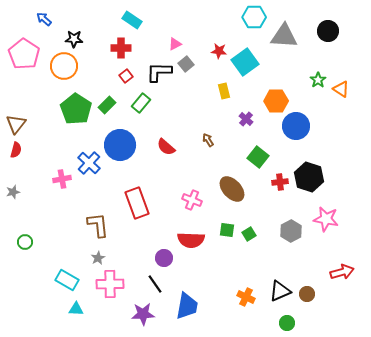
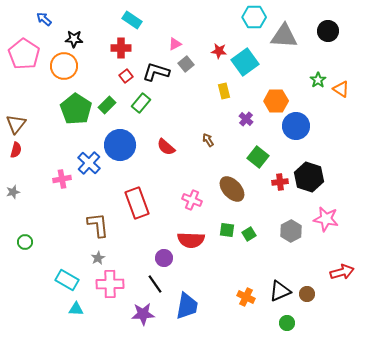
black L-shape at (159, 72): moved 3 px left; rotated 16 degrees clockwise
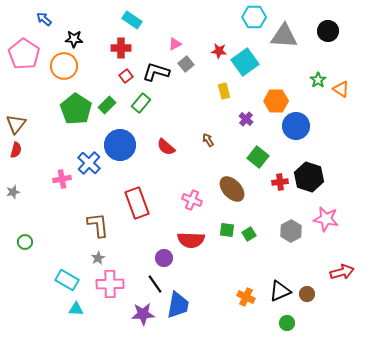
blue trapezoid at (187, 306): moved 9 px left, 1 px up
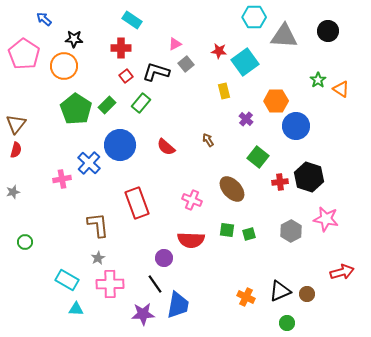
green square at (249, 234): rotated 16 degrees clockwise
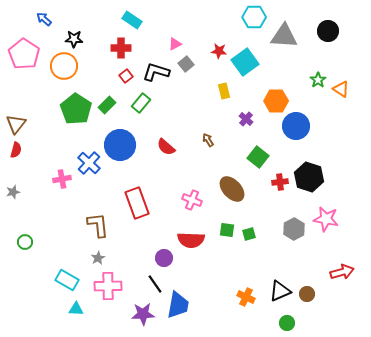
gray hexagon at (291, 231): moved 3 px right, 2 px up
pink cross at (110, 284): moved 2 px left, 2 px down
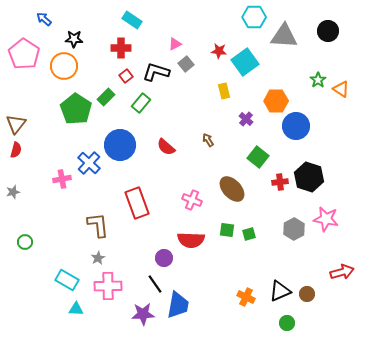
green rectangle at (107, 105): moved 1 px left, 8 px up
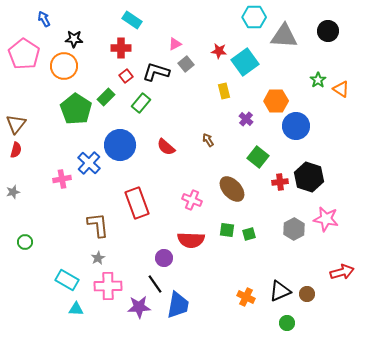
blue arrow at (44, 19): rotated 21 degrees clockwise
purple star at (143, 314): moved 4 px left, 7 px up
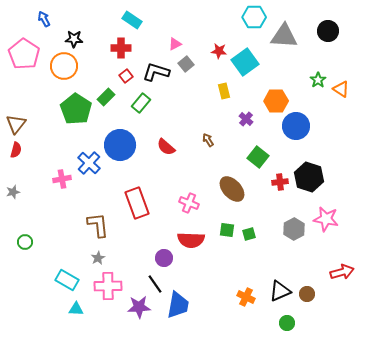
pink cross at (192, 200): moved 3 px left, 3 px down
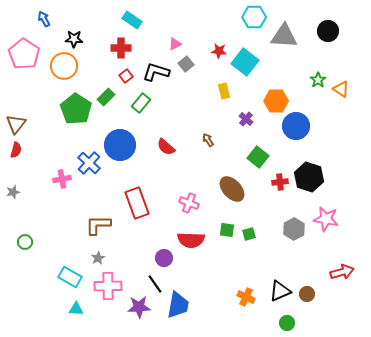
cyan square at (245, 62): rotated 16 degrees counterclockwise
brown L-shape at (98, 225): rotated 84 degrees counterclockwise
cyan rectangle at (67, 280): moved 3 px right, 3 px up
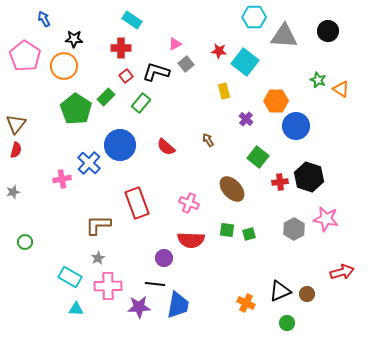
pink pentagon at (24, 54): moved 1 px right, 2 px down
green star at (318, 80): rotated 14 degrees counterclockwise
black line at (155, 284): rotated 48 degrees counterclockwise
orange cross at (246, 297): moved 6 px down
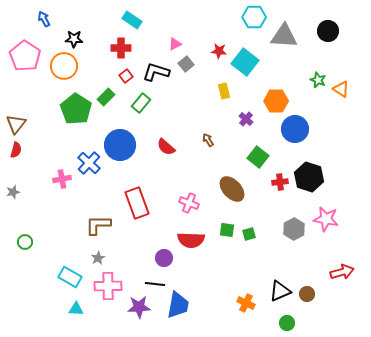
blue circle at (296, 126): moved 1 px left, 3 px down
